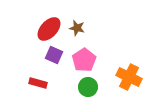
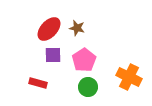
purple square: moved 1 px left; rotated 24 degrees counterclockwise
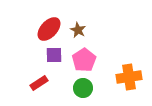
brown star: moved 1 px right, 2 px down; rotated 14 degrees clockwise
purple square: moved 1 px right
orange cross: rotated 35 degrees counterclockwise
red rectangle: moved 1 px right; rotated 48 degrees counterclockwise
green circle: moved 5 px left, 1 px down
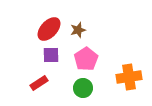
brown star: rotated 28 degrees clockwise
purple square: moved 3 px left
pink pentagon: moved 2 px right, 1 px up
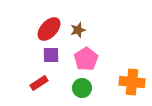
orange cross: moved 3 px right, 5 px down; rotated 15 degrees clockwise
green circle: moved 1 px left
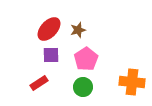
green circle: moved 1 px right, 1 px up
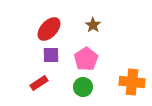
brown star: moved 15 px right, 5 px up; rotated 21 degrees counterclockwise
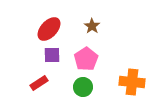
brown star: moved 1 px left, 1 px down
purple square: moved 1 px right
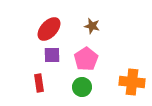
brown star: rotated 21 degrees counterclockwise
red rectangle: rotated 66 degrees counterclockwise
green circle: moved 1 px left
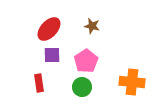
pink pentagon: moved 2 px down
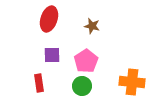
red ellipse: moved 10 px up; rotated 25 degrees counterclockwise
green circle: moved 1 px up
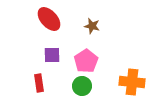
red ellipse: rotated 60 degrees counterclockwise
